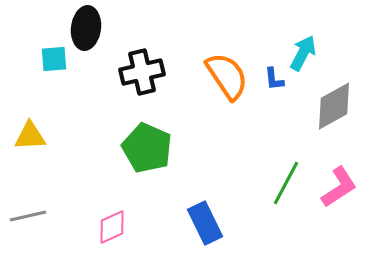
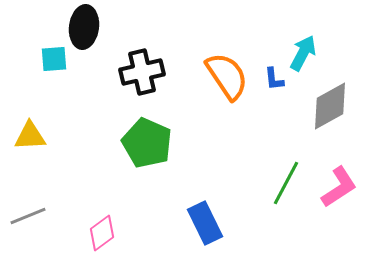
black ellipse: moved 2 px left, 1 px up
gray diamond: moved 4 px left
green pentagon: moved 5 px up
gray line: rotated 9 degrees counterclockwise
pink diamond: moved 10 px left, 6 px down; rotated 12 degrees counterclockwise
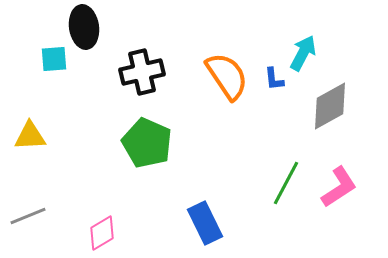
black ellipse: rotated 15 degrees counterclockwise
pink diamond: rotated 6 degrees clockwise
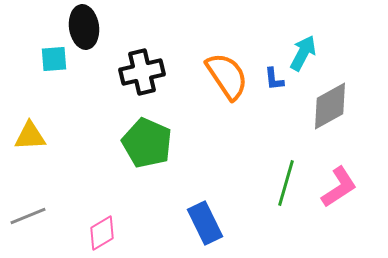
green line: rotated 12 degrees counterclockwise
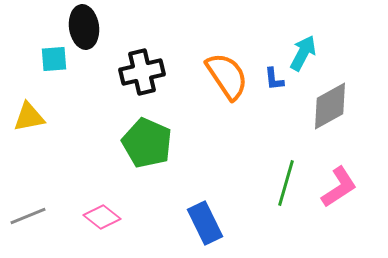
yellow triangle: moved 1 px left, 19 px up; rotated 8 degrees counterclockwise
pink diamond: moved 16 px up; rotated 69 degrees clockwise
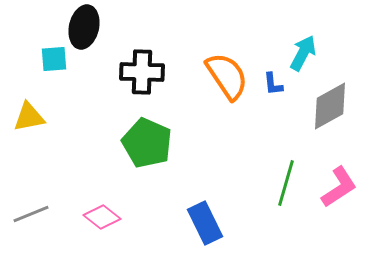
black ellipse: rotated 21 degrees clockwise
black cross: rotated 15 degrees clockwise
blue L-shape: moved 1 px left, 5 px down
gray line: moved 3 px right, 2 px up
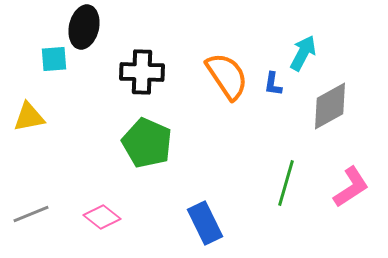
blue L-shape: rotated 15 degrees clockwise
pink L-shape: moved 12 px right
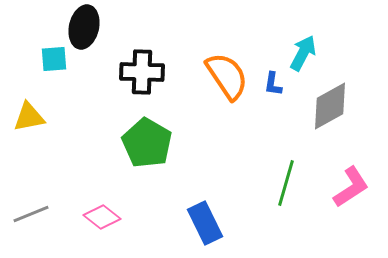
green pentagon: rotated 6 degrees clockwise
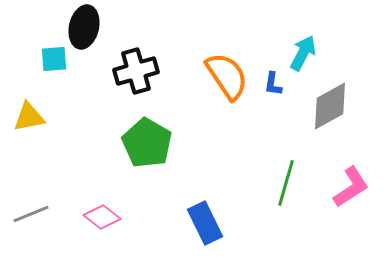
black cross: moved 6 px left, 1 px up; rotated 18 degrees counterclockwise
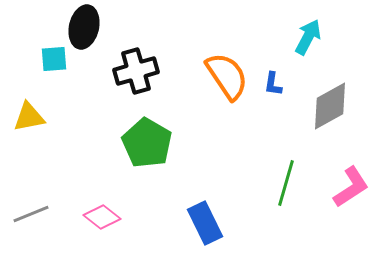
cyan arrow: moved 5 px right, 16 px up
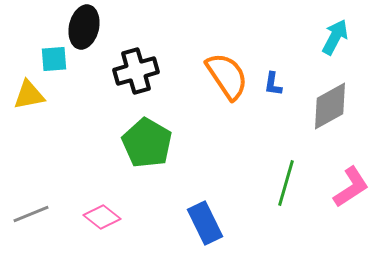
cyan arrow: moved 27 px right
yellow triangle: moved 22 px up
